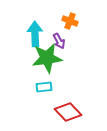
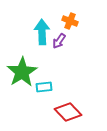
cyan arrow: moved 7 px right, 2 px up
purple arrow: rotated 63 degrees clockwise
green star: moved 25 px left, 14 px down; rotated 24 degrees counterclockwise
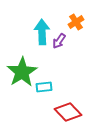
orange cross: moved 6 px right, 1 px down; rotated 35 degrees clockwise
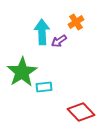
purple arrow: rotated 21 degrees clockwise
red diamond: moved 13 px right
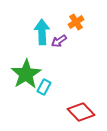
green star: moved 4 px right, 2 px down
cyan rectangle: rotated 56 degrees counterclockwise
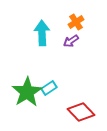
cyan arrow: moved 1 px down
purple arrow: moved 12 px right
green star: moved 1 px right, 18 px down
cyan rectangle: moved 5 px right, 1 px down; rotated 28 degrees clockwise
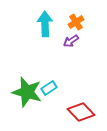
cyan arrow: moved 3 px right, 9 px up
green star: rotated 24 degrees counterclockwise
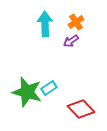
red diamond: moved 3 px up
